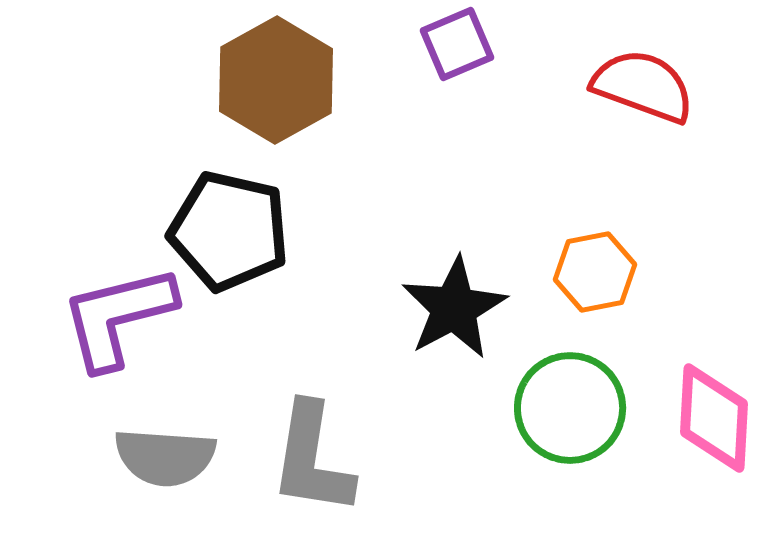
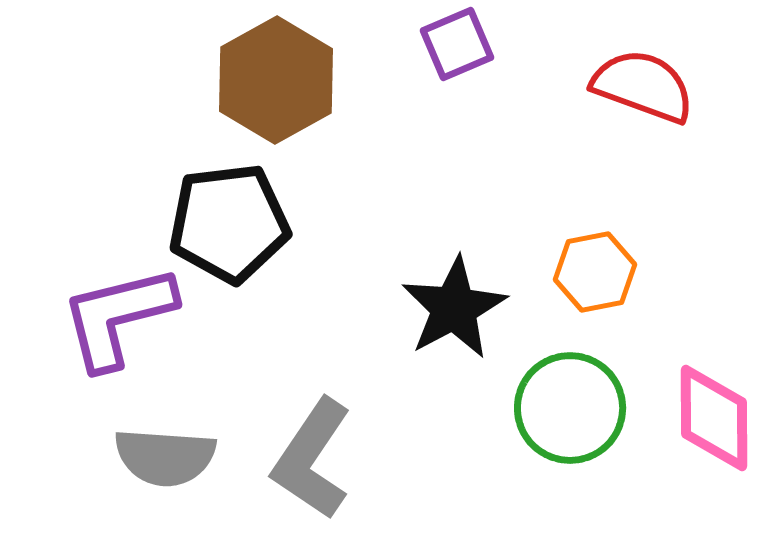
black pentagon: moved 8 px up; rotated 20 degrees counterclockwise
pink diamond: rotated 3 degrees counterclockwise
gray L-shape: rotated 25 degrees clockwise
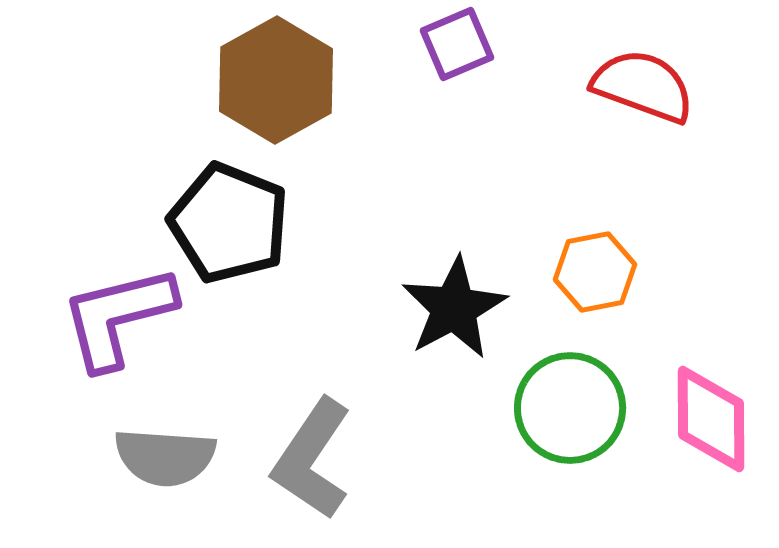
black pentagon: rotated 29 degrees clockwise
pink diamond: moved 3 px left, 1 px down
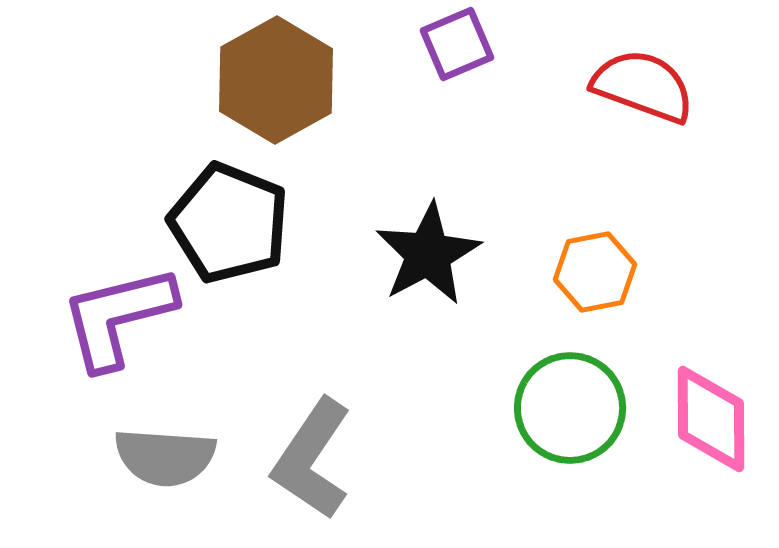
black star: moved 26 px left, 54 px up
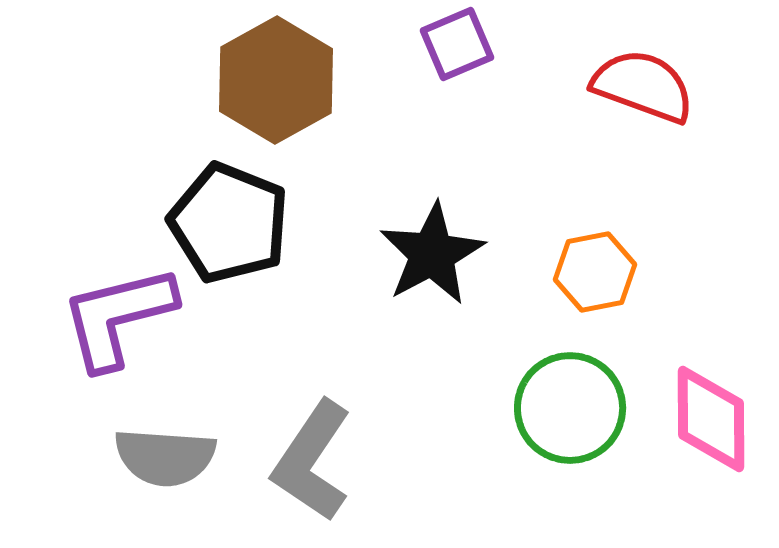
black star: moved 4 px right
gray L-shape: moved 2 px down
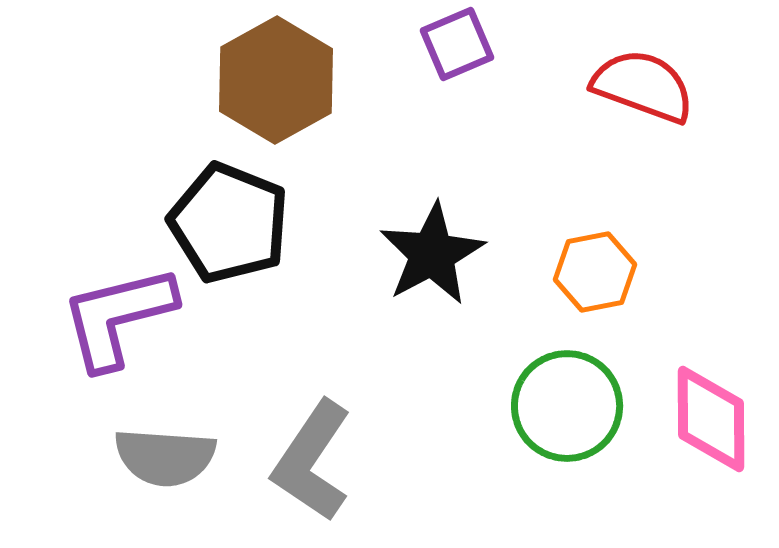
green circle: moved 3 px left, 2 px up
